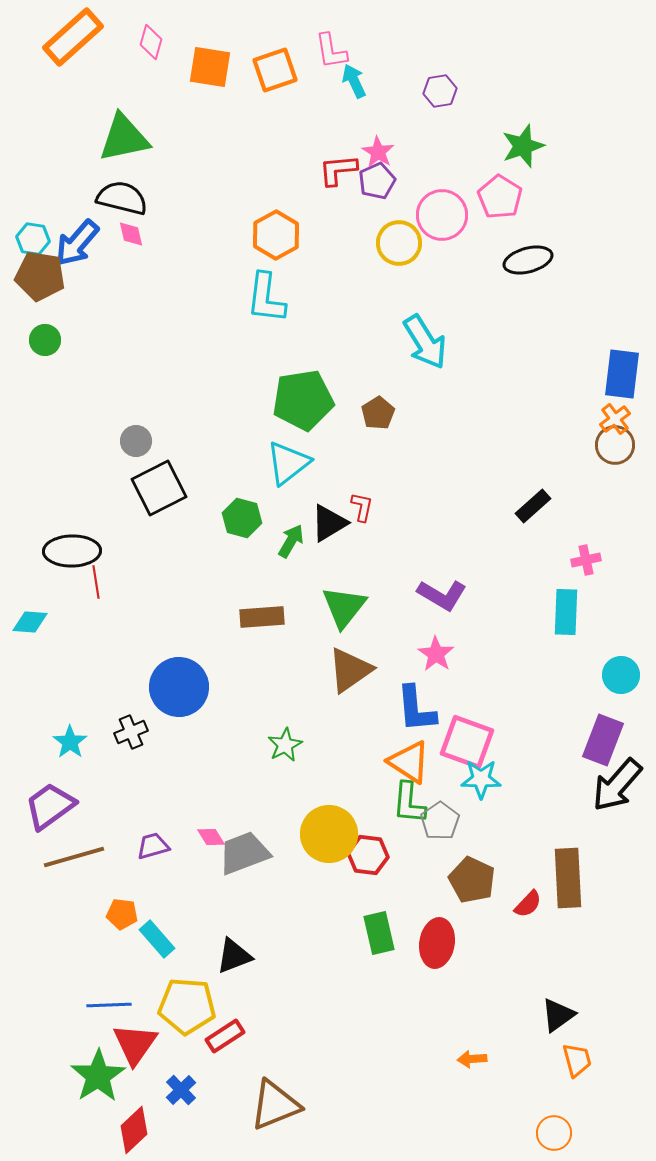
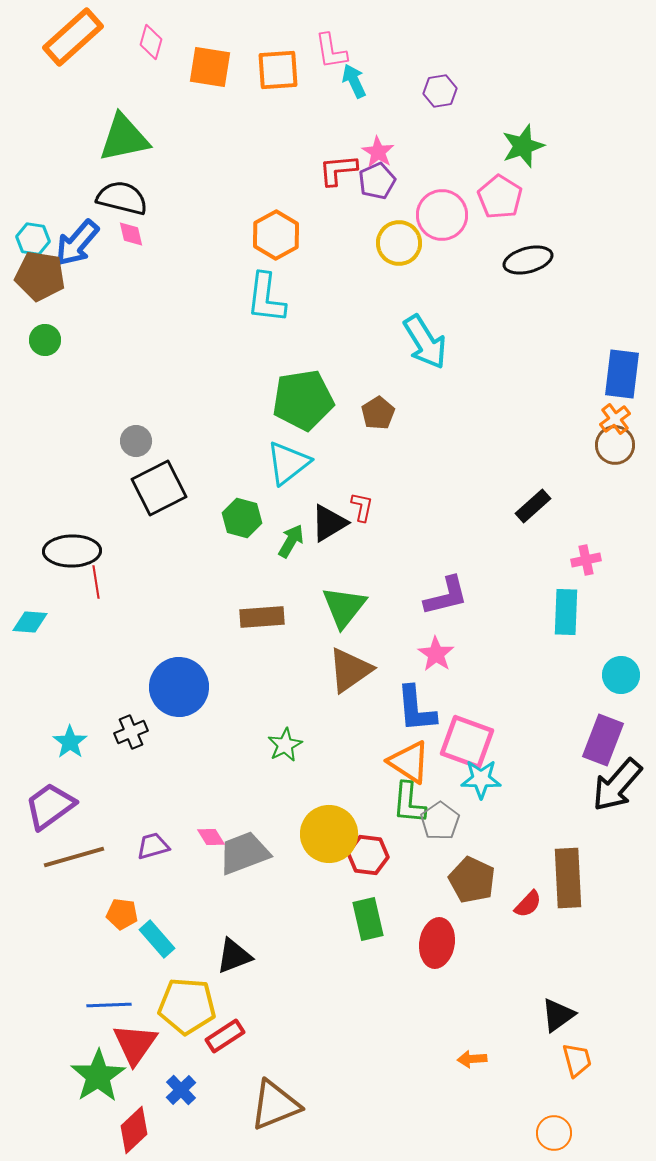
orange square at (275, 70): moved 3 px right; rotated 15 degrees clockwise
purple L-shape at (442, 595): moved 4 px right, 1 px down; rotated 45 degrees counterclockwise
green rectangle at (379, 933): moved 11 px left, 14 px up
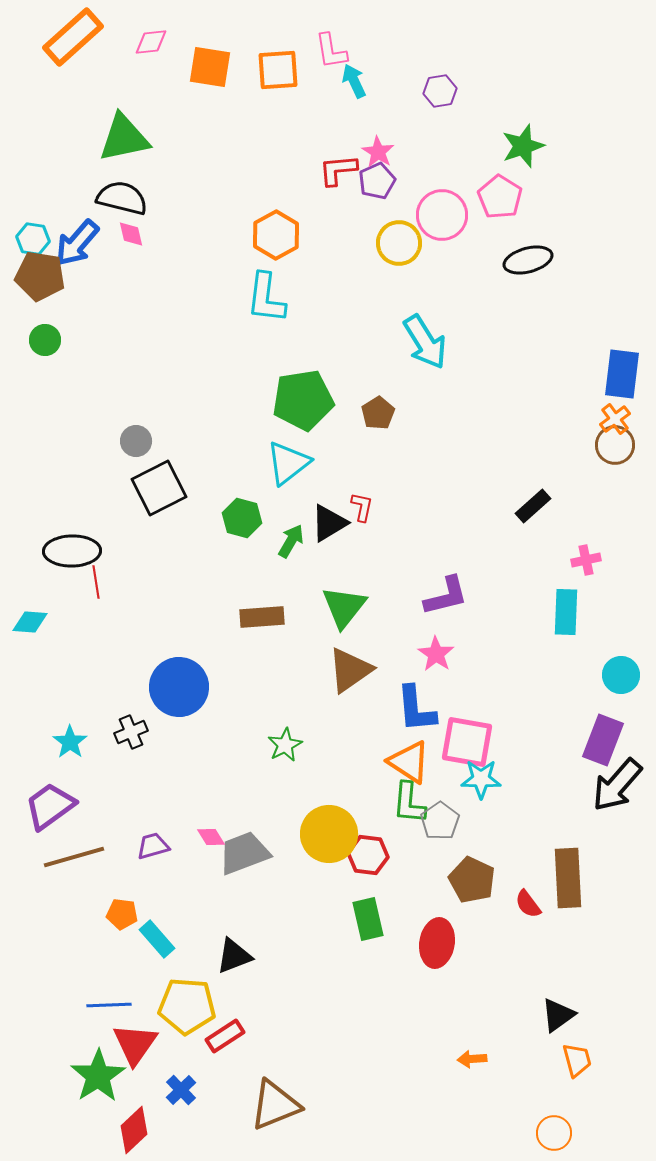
pink diamond at (151, 42): rotated 68 degrees clockwise
pink square at (467, 742): rotated 10 degrees counterclockwise
red semicircle at (528, 904): rotated 100 degrees clockwise
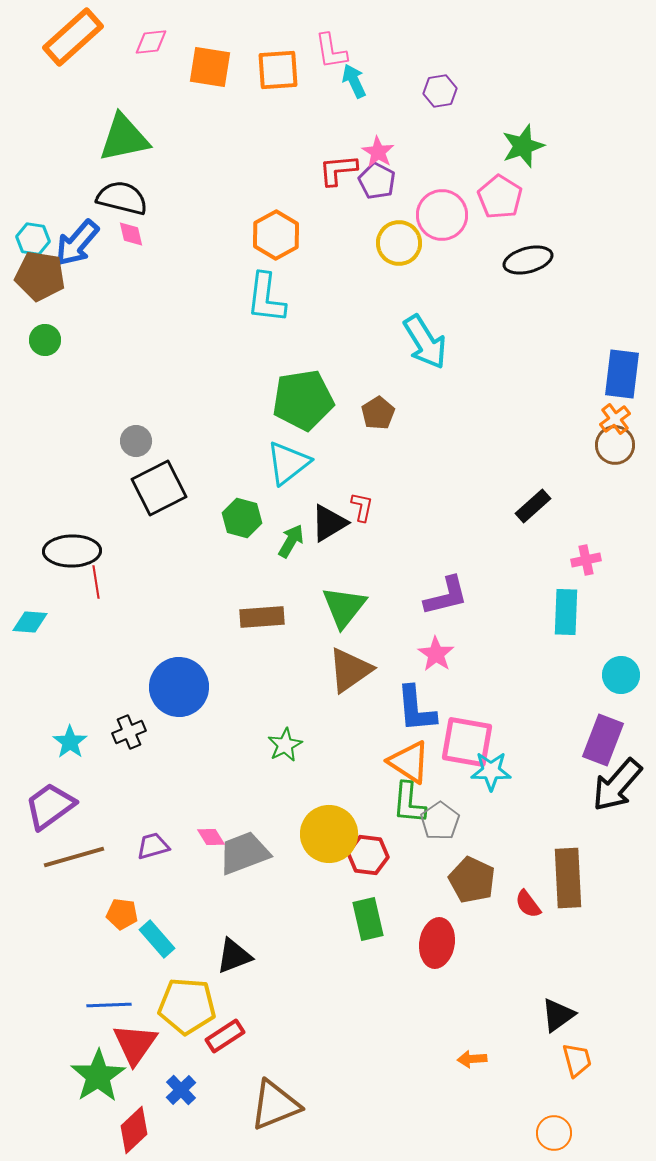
purple pentagon at (377, 181): rotated 21 degrees counterclockwise
black cross at (131, 732): moved 2 px left
cyan star at (481, 779): moved 10 px right, 8 px up
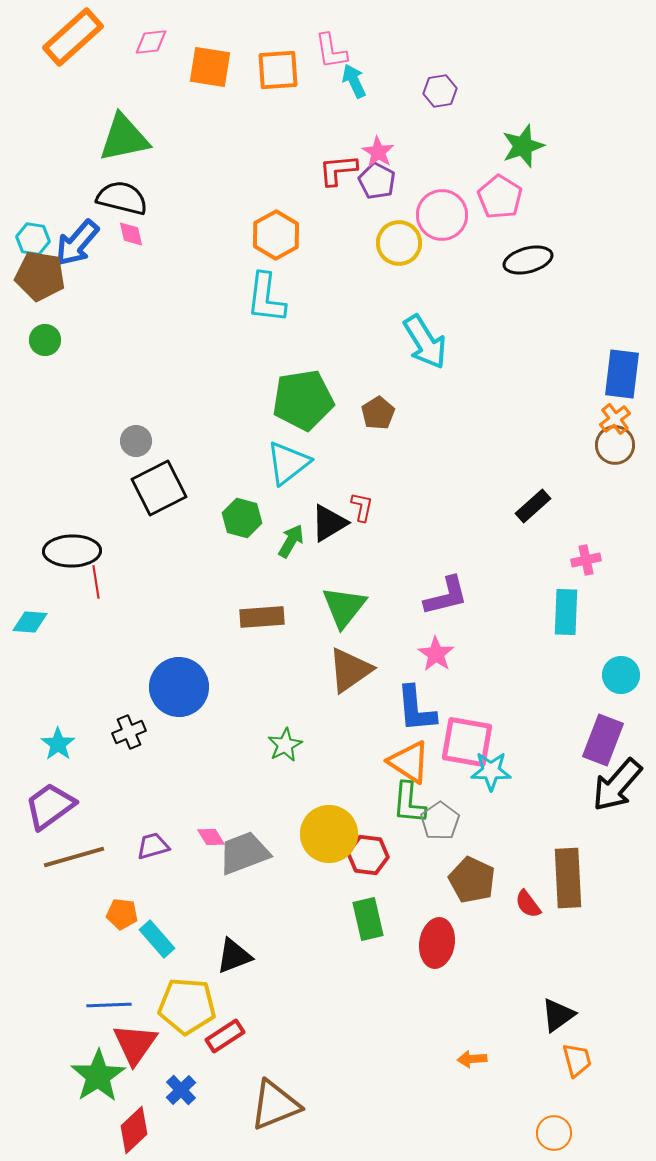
cyan star at (70, 742): moved 12 px left, 2 px down
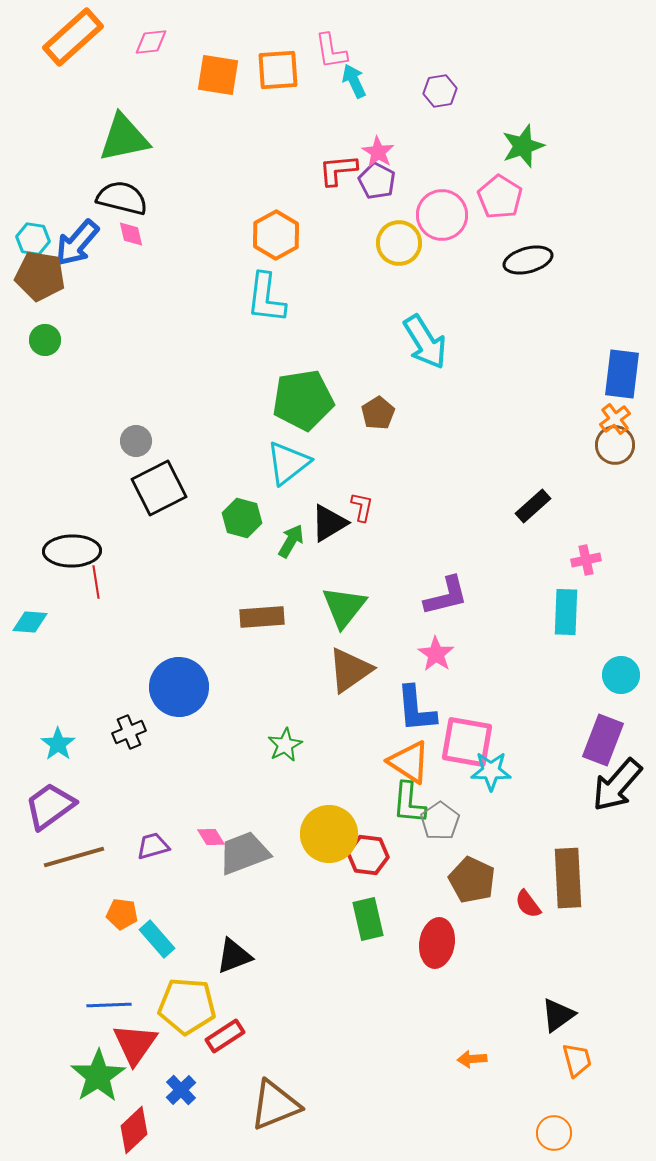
orange square at (210, 67): moved 8 px right, 8 px down
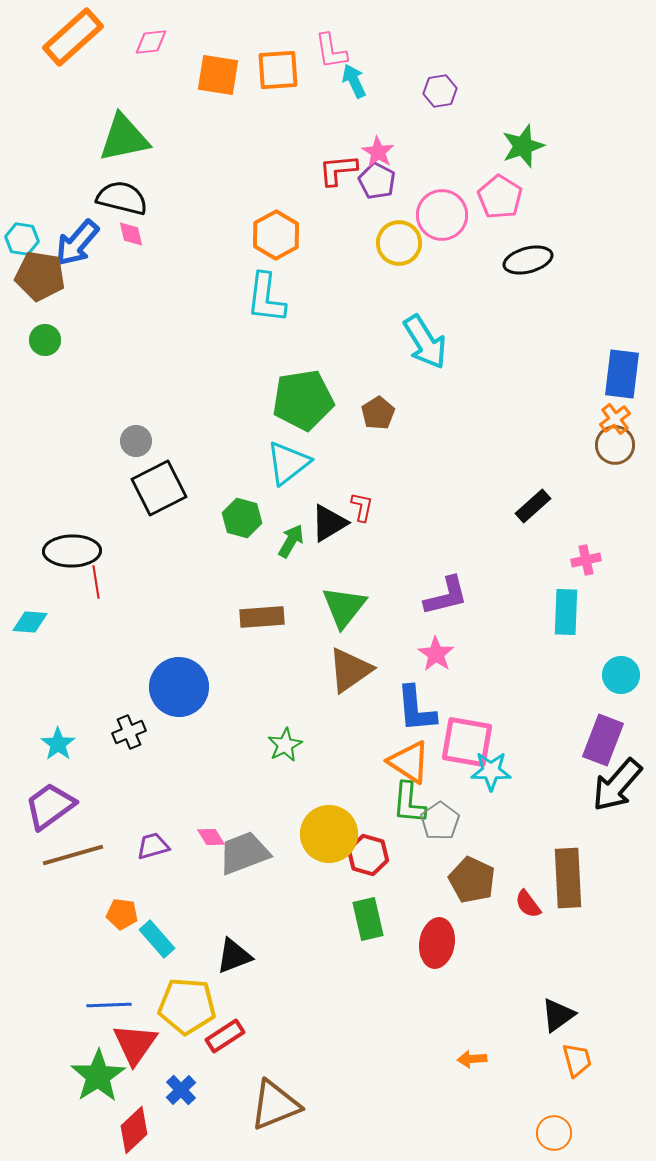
cyan hexagon at (33, 239): moved 11 px left
red hexagon at (368, 855): rotated 9 degrees clockwise
brown line at (74, 857): moved 1 px left, 2 px up
